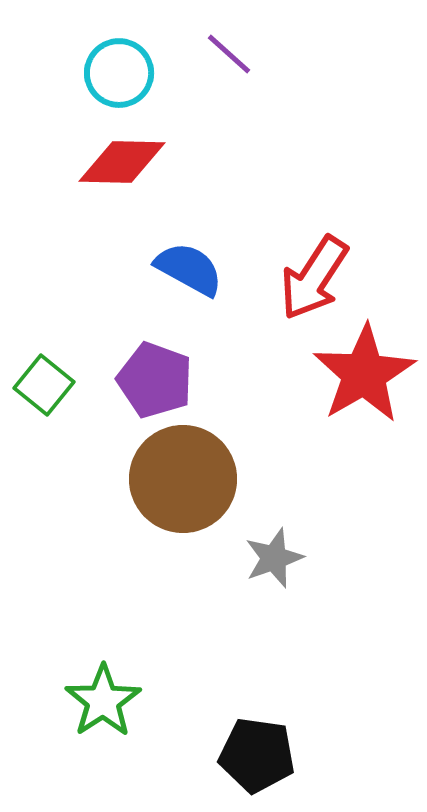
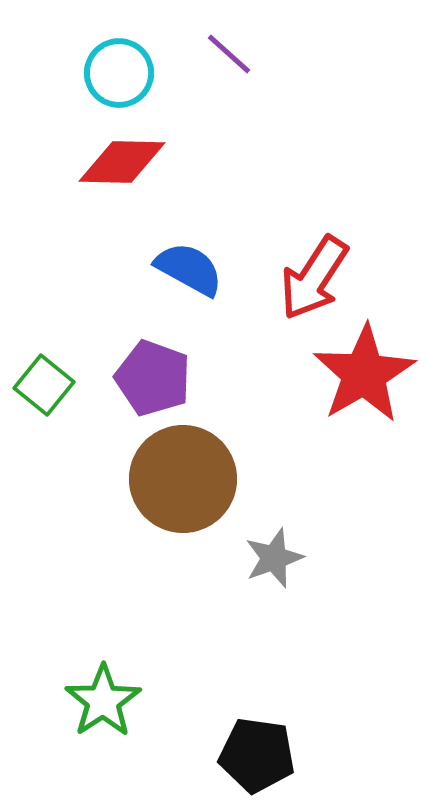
purple pentagon: moved 2 px left, 2 px up
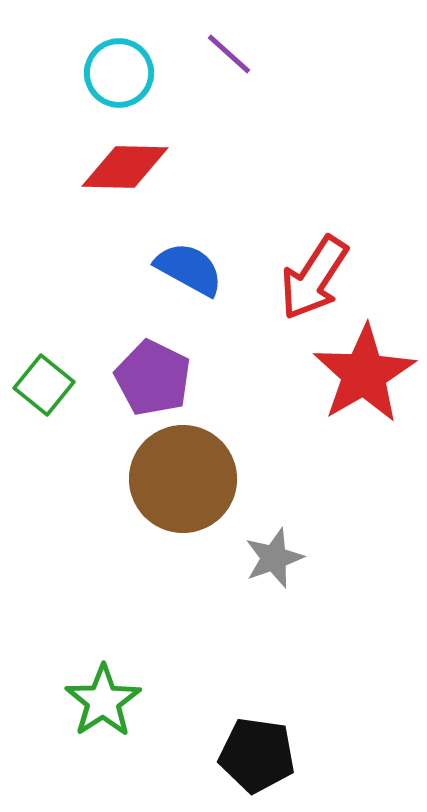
red diamond: moved 3 px right, 5 px down
purple pentagon: rotated 6 degrees clockwise
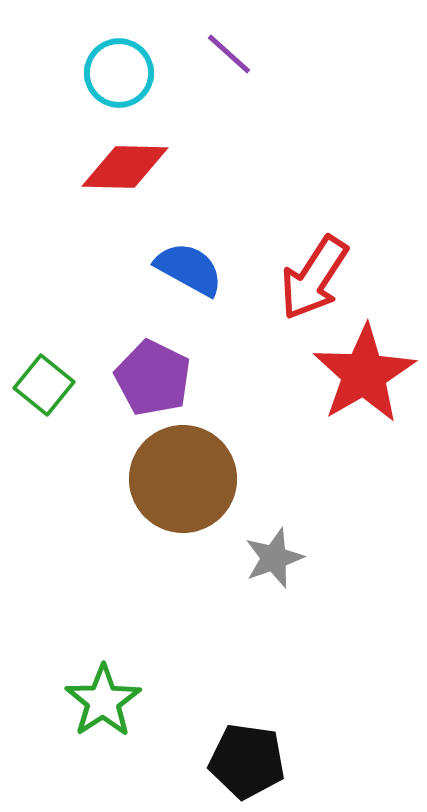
black pentagon: moved 10 px left, 6 px down
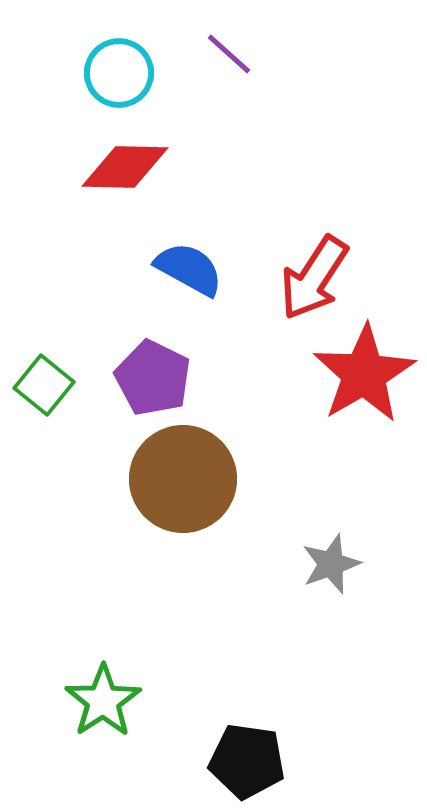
gray star: moved 57 px right, 6 px down
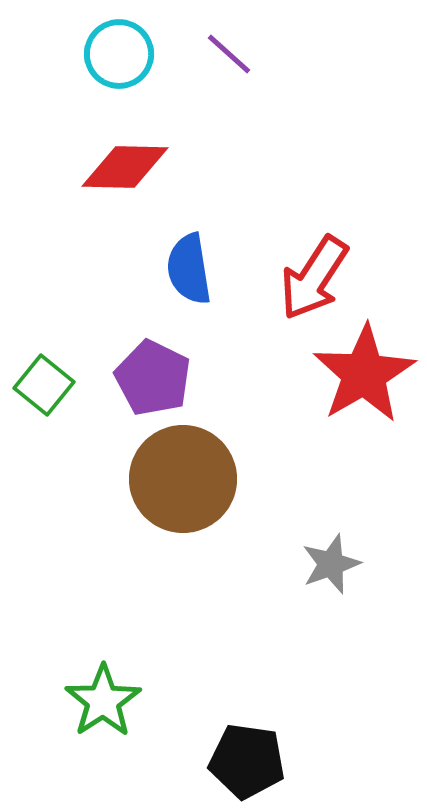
cyan circle: moved 19 px up
blue semicircle: rotated 128 degrees counterclockwise
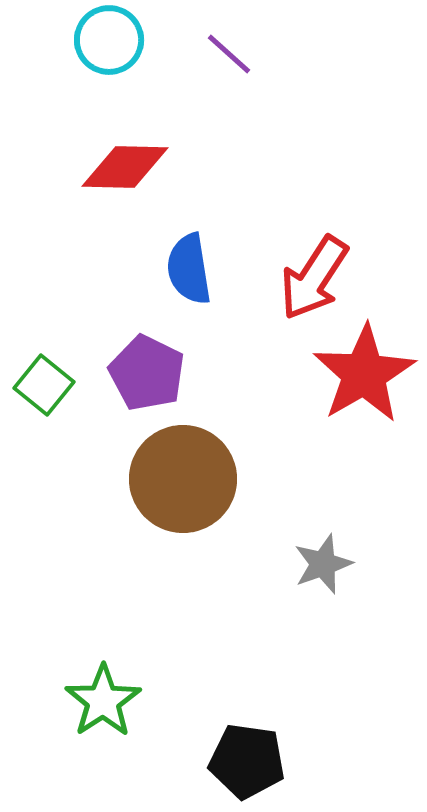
cyan circle: moved 10 px left, 14 px up
purple pentagon: moved 6 px left, 5 px up
gray star: moved 8 px left
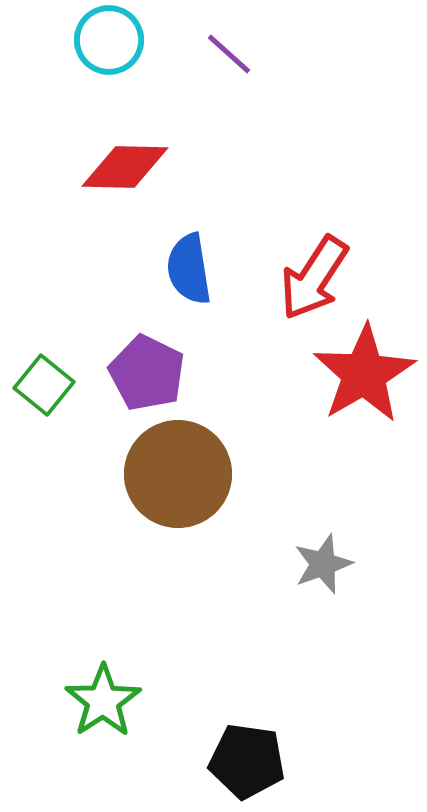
brown circle: moved 5 px left, 5 px up
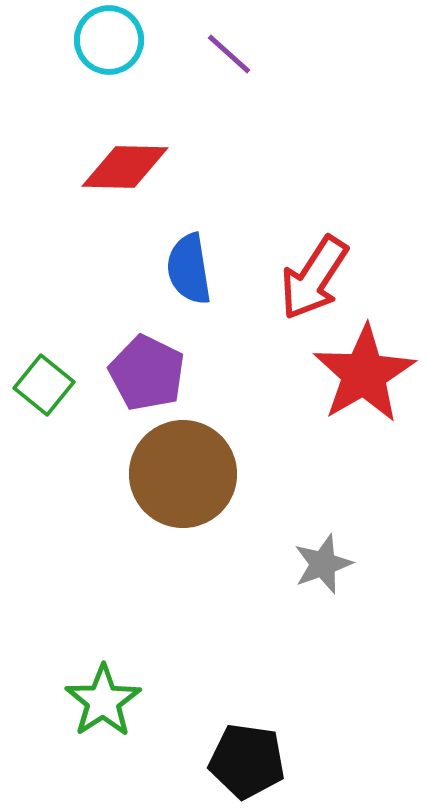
brown circle: moved 5 px right
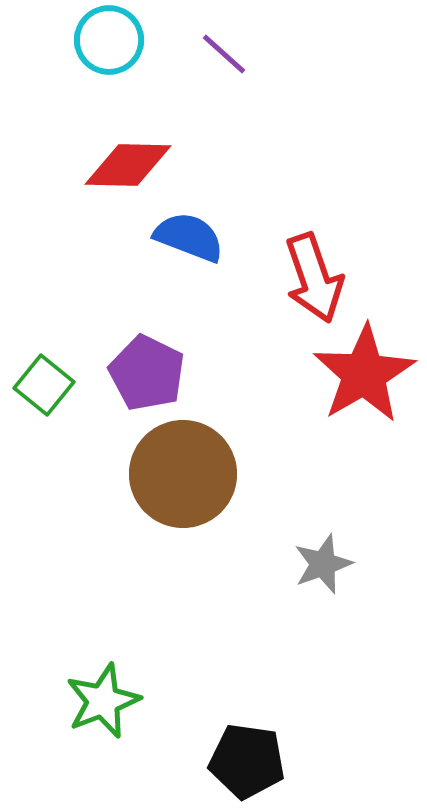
purple line: moved 5 px left
red diamond: moved 3 px right, 2 px up
blue semicircle: moved 32 px up; rotated 120 degrees clockwise
red arrow: rotated 52 degrees counterclockwise
green star: rotated 12 degrees clockwise
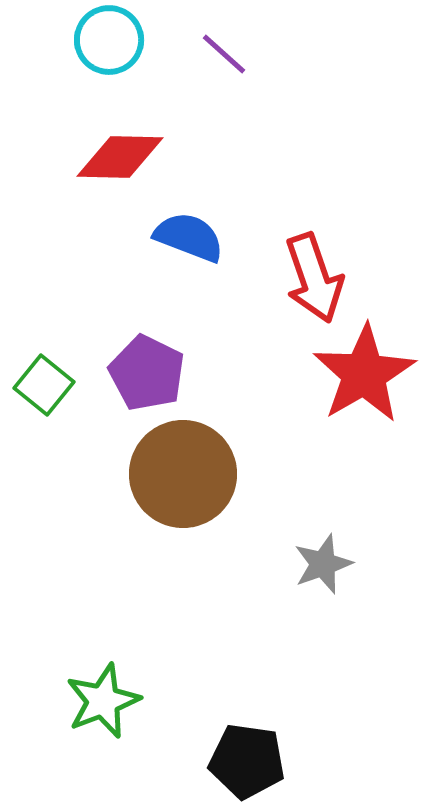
red diamond: moved 8 px left, 8 px up
